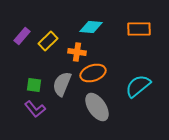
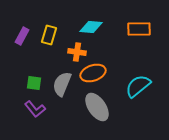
purple rectangle: rotated 12 degrees counterclockwise
yellow rectangle: moved 1 px right, 6 px up; rotated 30 degrees counterclockwise
green square: moved 2 px up
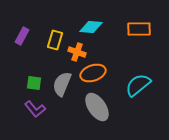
yellow rectangle: moved 6 px right, 5 px down
orange cross: rotated 12 degrees clockwise
cyan semicircle: moved 1 px up
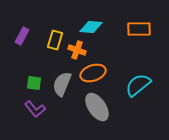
orange cross: moved 2 px up
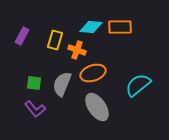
orange rectangle: moved 19 px left, 2 px up
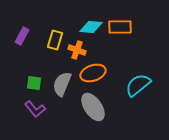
gray ellipse: moved 4 px left
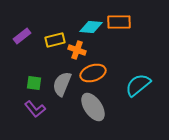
orange rectangle: moved 1 px left, 5 px up
purple rectangle: rotated 24 degrees clockwise
yellow rectangle: rotated 60 degrees clockwise
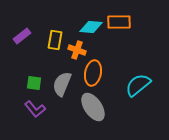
yellow rectangle: rotated 66 degrees counterclockwise
orange ellipse: rotated 60 degrees counterclockwise
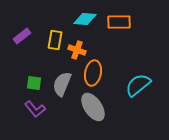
cyan diamond: moved 6 px left, 8 px up
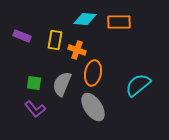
purple rectangle: rotated 60 degrees clockwise
